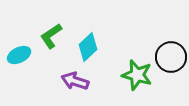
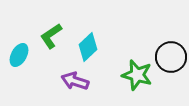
cyan ellipse: rotated 35 degrees counterclockwise
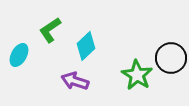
green L-shape: moved 1 px left, 6 px up
cyan diamond: moved 2 px left, 1 px up
black circle: moved 1 px down
green star: rotated 16 degrees clockwise
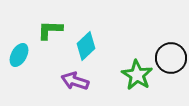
green L-shape: rotated 36 degrees clockwise
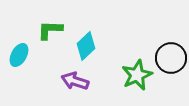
green star: rotated 16 degrees clockwise
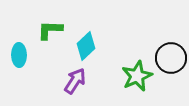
cyan ellipse: rotated 30 degrees counterclockwise
green star: moved 1 px down
purple arrow: rotated 104 degrees clockwise
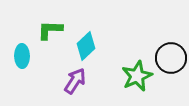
cyan ellipse: moved 3 px right, 1 px down
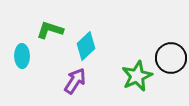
green L-shape: rotated 16 degrees clockwise
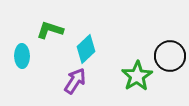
cyan diamond: moved 3 px down
black circle: moved 1 px left, 2 px up
green star: rotated 8 degrees counterclockwise
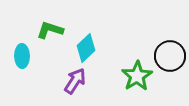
cyan diamond: moved 1 px up
